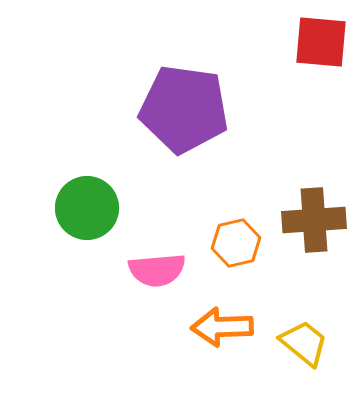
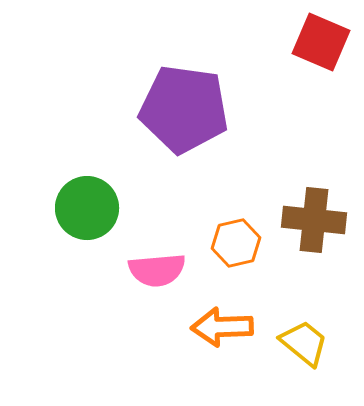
red square: rotated 18 degrees clockwise
brown cross: rotated 10 degrees clockwise
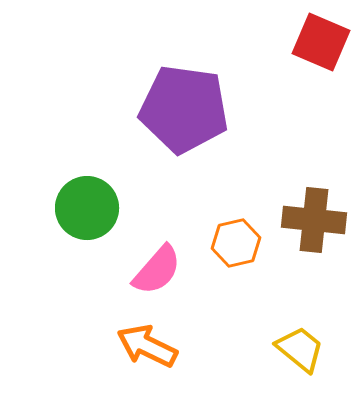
pink semicircle: rotated 44 degrees counterclockwise
orange arrow: moved 75 px left, 19 px down; rotated 28 degrees clockwise
yellow trapezoid: moved 4 px left, 6 px down
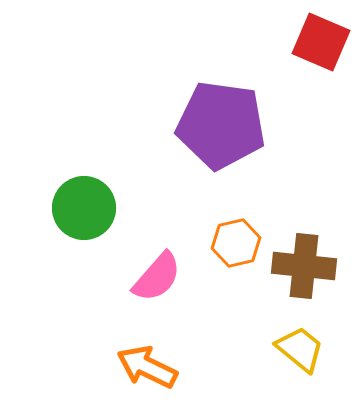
purple pentagon: moved 37 px right, 16 px down
green circle: moved 3 px left
brown cross: moved 10 px left, 46 px down
pink semicircle: moved 7 px down
orange arrow: moved 21 px down
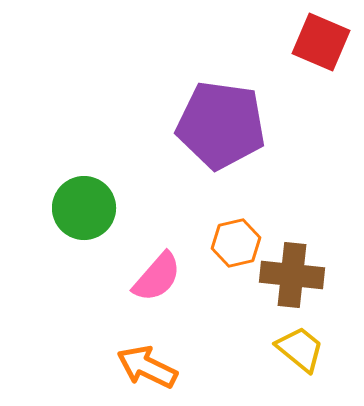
brown cross: moved 12 px left, 9 px down
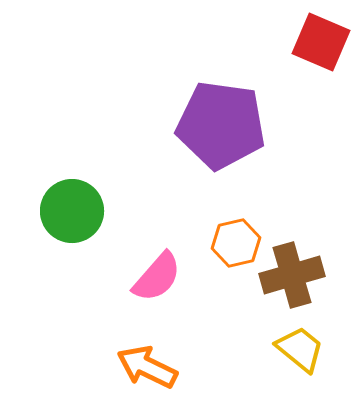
green circle: moved 12 px left, 3 px down
brown cross: rotated 22 degrees counterclockwise
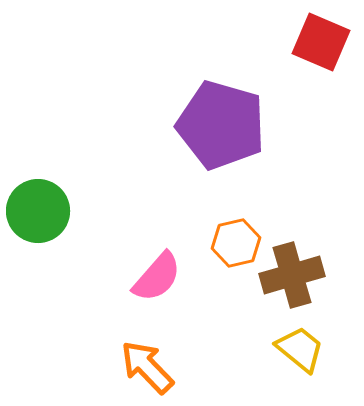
purple pentagon: rotated 8 degrees clockwise
green circle: moved 34 px left
orange arrow: rotated 20 degrees clockwise
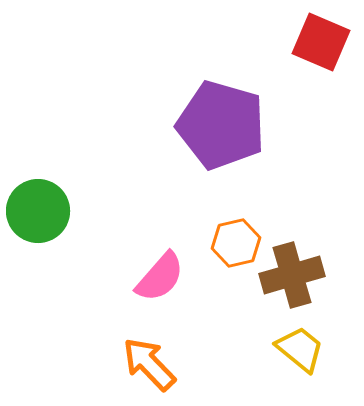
pink semicircle: moved 3 px right
orange arrow: moved 2 px right, 3 px up
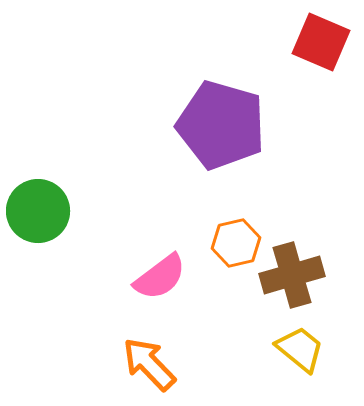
pink semicircle: rotated 12 degrees clockwise
